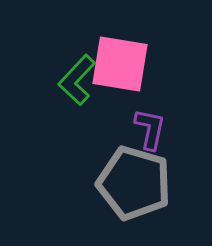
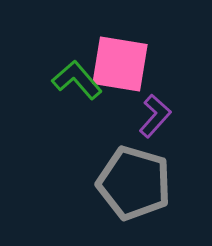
green L-shape: rotated 96 degrees clockwise
purple L-shape: moved 5 px right, 13 px up; rotated 30 degrees clockwise
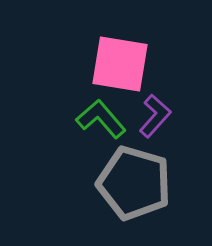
green L-shape: moved 24 px right, 39 px down
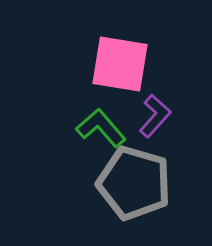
green L-shape: moved 9 px down
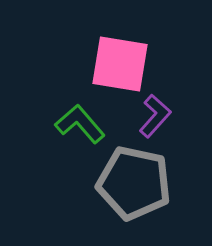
green L-shape: moved 21 px left, 4 px up
gray pentagon: rotated 4 degrees counterclockwise
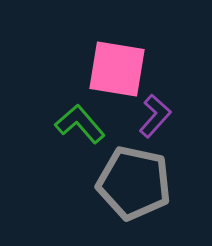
pink square: moved 3 px left, 5 px down
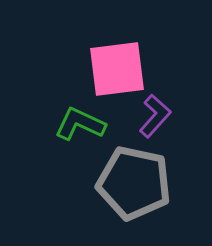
pink square: rotated 16 degrees counterclockwise
green L-shape: rotated 24 degrees counterclockwise
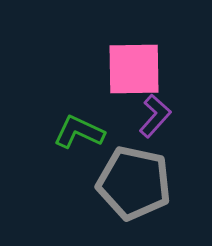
pink square: moved 17 px right; rotated 6 degrees clockwise
green L-shape: moved 1 px left, 8 px down
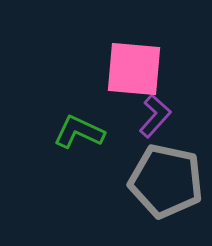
pink square: rotated 6 degrees clockwise
gray pentagon: moved 32 px right, 2 px up
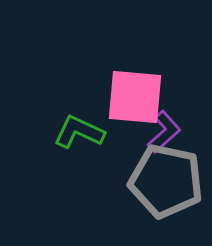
pink square: moved 1 px right, 28 px down
purple L-shape: moved 9 px right, 16 px down; rotated 6 degrees clockwise
